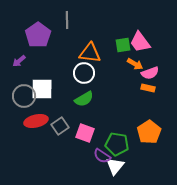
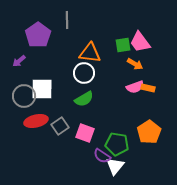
pink semicircle: moved 15 px left, 14 px down
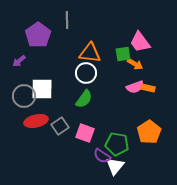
green square: moved 9 px down
white circle: moved 2 px right
green semicircle: rotated 24 degrees counterclockwise
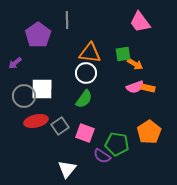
pink trapezoid: moved 20 px up
purple arrow: moved 4 px left, 2 px down
white triangle: moved 48 px left, 3 px down
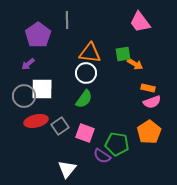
purple arrow: moved 13 px right, 1 px down
pink semicircle: moved 17 px right, 15 px down
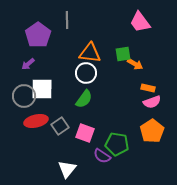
orange pentagon: moved 3 px right, 1 px up
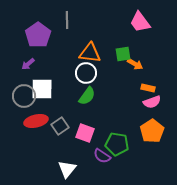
green semicircle: moved 3 px right, 3 px up
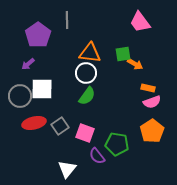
gray circle: moved 4 px left
red ellipse: moved 2 px left, 2 px down
purple semicircle: moved 5 px left; rotated 18 degrees clockwise
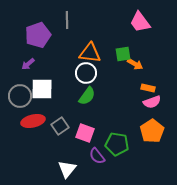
purple pentagon: rotated 15 degrees clockwise
red ellipse: moved 1 px left, 2 px up
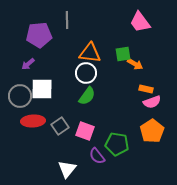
purple pentagon: moved 1 px right; rotated 15 degrees clockwise
orange rectangle: moved 2 px left, 1 px down
red ellipse: rotated 10 degrees clockwise
pink square: moved 2 px up
